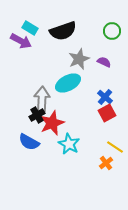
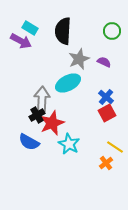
black semicircle: rotated 112 degrees clockwise
blue cross: moved 1 px right
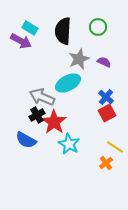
green circle: moved 14 px left, 4 px up
gray arrow: moved 2 px up; rotated 70 degrees counterclockwise
red star: moved 2 px right, 1 px up; rotated 15 degrees counterclockwise
blue semicircle: moved 3 px left, 2 px up
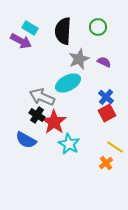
black cross: rotated 28 degrees counterclockwise
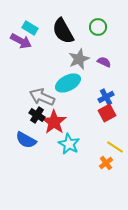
black semicircle: rotated 32 degrees counterclockwise
blue cross: rotated 21 degrees clockwise
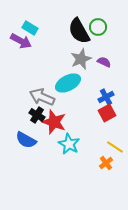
black semicircle: moved 16 px right
gray star: moved 2 px right
red star: rotated 15 degrees counterclockwise
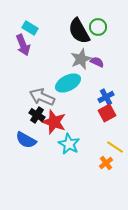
purple arrow: moved 2 px right, 4 px down; rotated 40 degrees clockwise
purple semicircle: moved 7 px left
